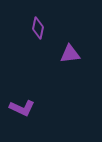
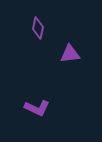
purple L-shape: moved 15 px right
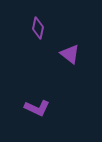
purple triangle: rotated 45 degrees clockwise
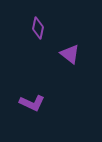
purple L-shape: moved 5 px left, 5 px up
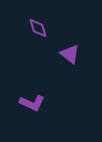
purple diamond: rotated 30 degrees counterclockwise
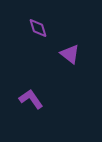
purple L-shape: moved 1 px left, 4 px up; rotated 150 degrees counterclockwise
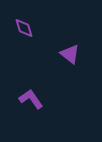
purple diamond: moved 14 px left
